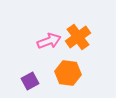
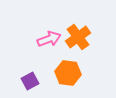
pink arrow: moved 2 px up
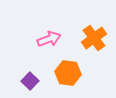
orange cross: moved 16 px right, 1 px down
purple square: rotated 18 degrees counterclockwise
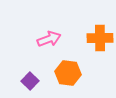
orange cross: moved 6 px right; rotated 35 degrees clockwise
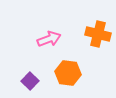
orange cross: moved 2 px left, 4 px up; rotated 15 degrees clockwise
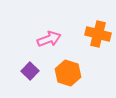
orange hexagon: rotated 10 degrees clockwise
purple square: moved 10 px up
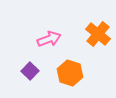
orange cross: rotated 25 degrees clockwise
orange hexagon: moved 2 px right
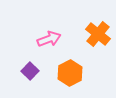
orange hexagon: rotated 15 degrees clockwise
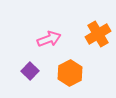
orange cross: rotated 20 degrees clockwise
